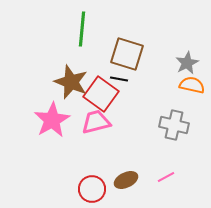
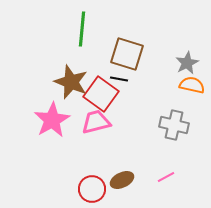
brown ellipse: moved 4 px left
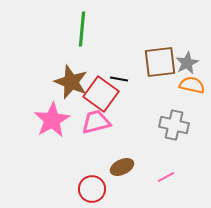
brown square: moved 33 px right, 8 px down; rotated 24 degrees counterclockwise
brown ellipse: moved 13 px up
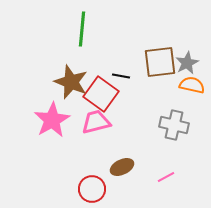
black line: moved 2 px right, 3 px up
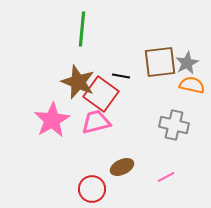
brown star: moved 7 px right
